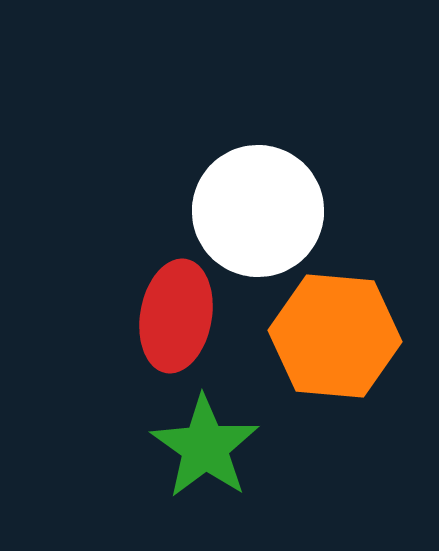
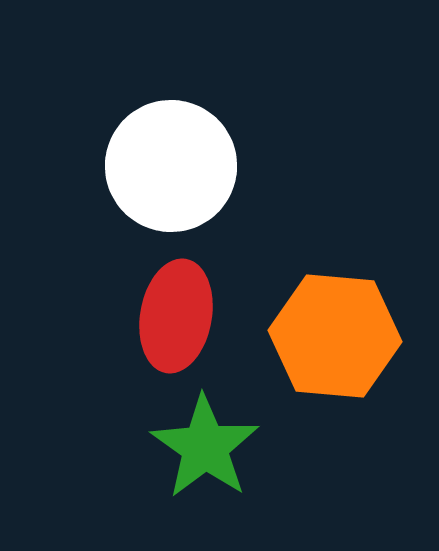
white circle: moved 87 px left, 45 px up
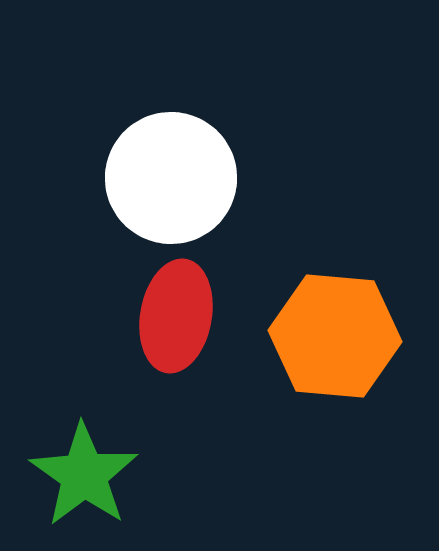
white circle: moved 12 px down
green star: moved 121 px left, 28 px down
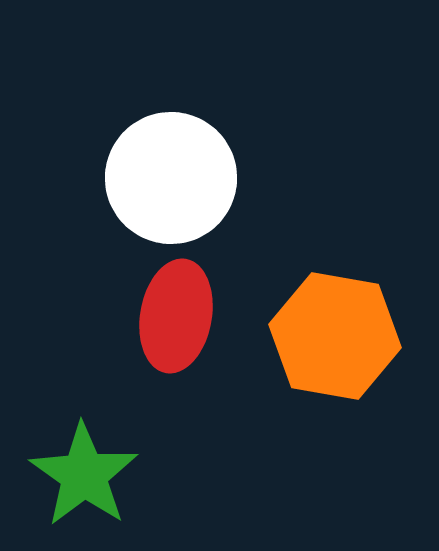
orange hexagon: rotated 5 degrees clockwise
